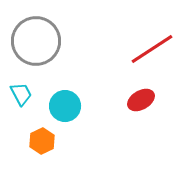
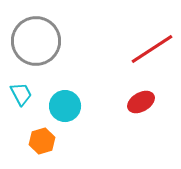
red ellipse: moved 2 px down
orange hexagon: rotated 10 degrees clockwise
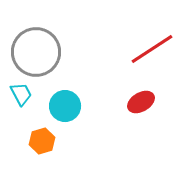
gray circle: moved 11 px down
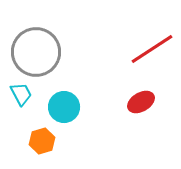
cyan circle: moved 1 px left, 1 px down
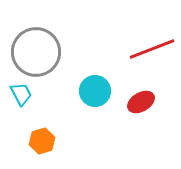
red line: rotated 12 degrees clockwise
cyan circle: moved 31 px right, 16 px up
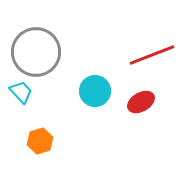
red line: moved 6 px down
cyan trapezoid: moved 2 px up; rotated 15 degrees counterclockwise
orange hexagon: moved 2 px left
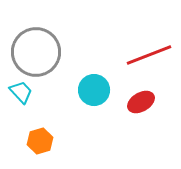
red line: moved 3 px left
cyan circle: moved 1 px left, 1 px up
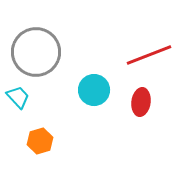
cyan trapezoid: moved 3 px left, 5 px down
red ellipse: rotated 52 degrees counterclockwise
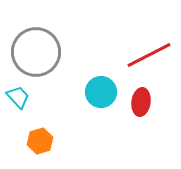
red line: rotated 6 degrees counterclockwise
cyan circle: moved 7 px right, 2 px down
